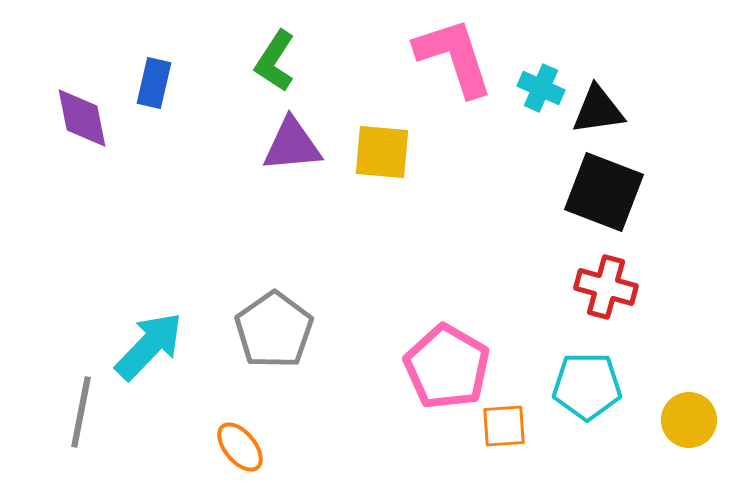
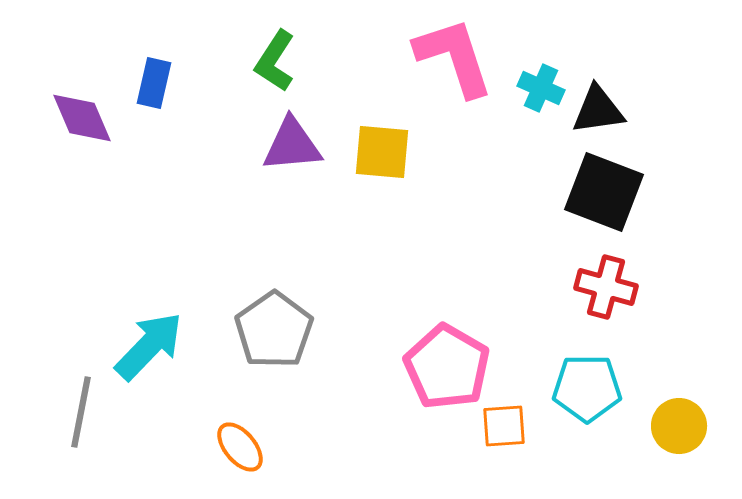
purple diamond: rotated 12 degrees counterclockwise
cyan pentagon: moved 2 px down
yellow circle: moved 10 px left, 6 px down
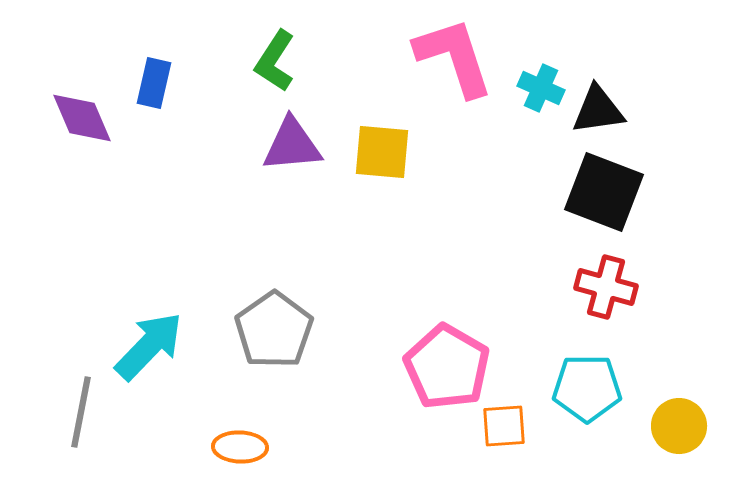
orange ellipse: rotated 48 degrees counterclockwise
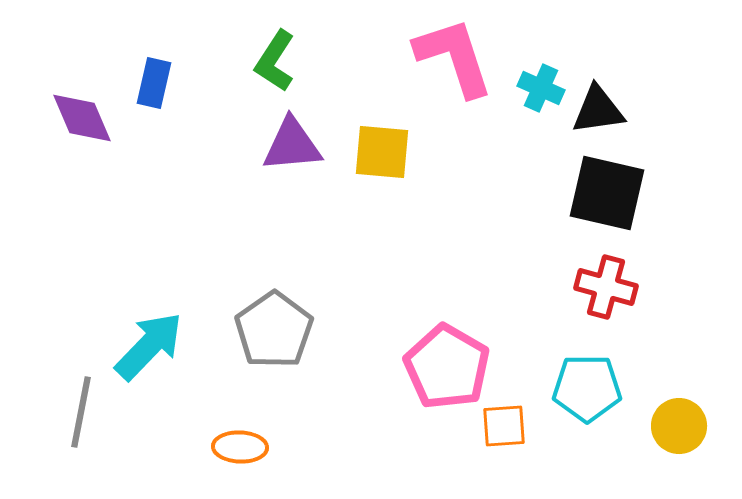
black square: moved 3 px right, 1 px down; rotated 8 degrees counterclockwise
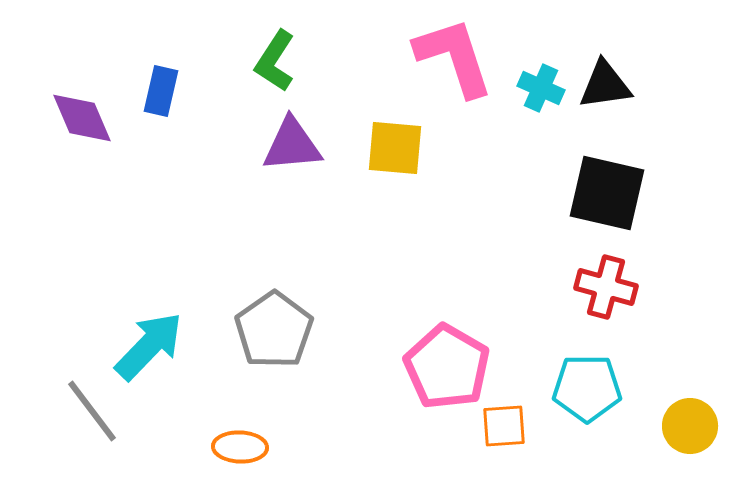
blue rectangle: moved 7 px right, 8 px down
black triangle: moved 7 px right, 25 px up
yellow square: moved 13 px right, 4 px up
gray line: moved 11 px right, 1 px up; rotated 48 degrees counterclockwise
yellow circle: moved 11 px right
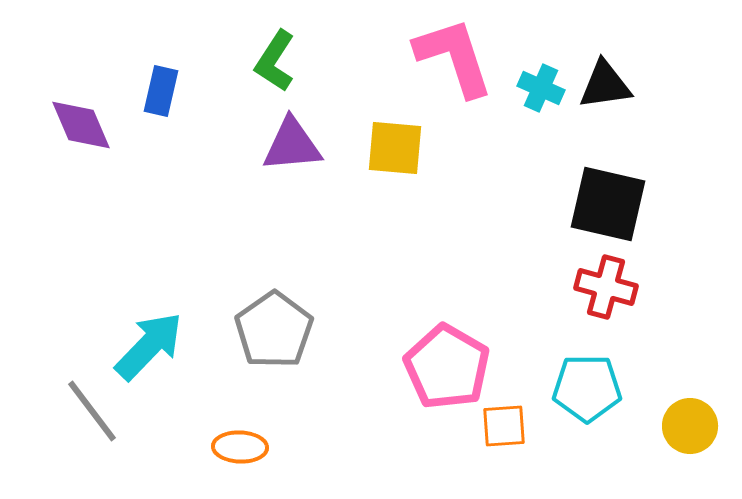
purple diamond: moved 1 px left, 7 px down
black square: moved 1 px right, 11 px down
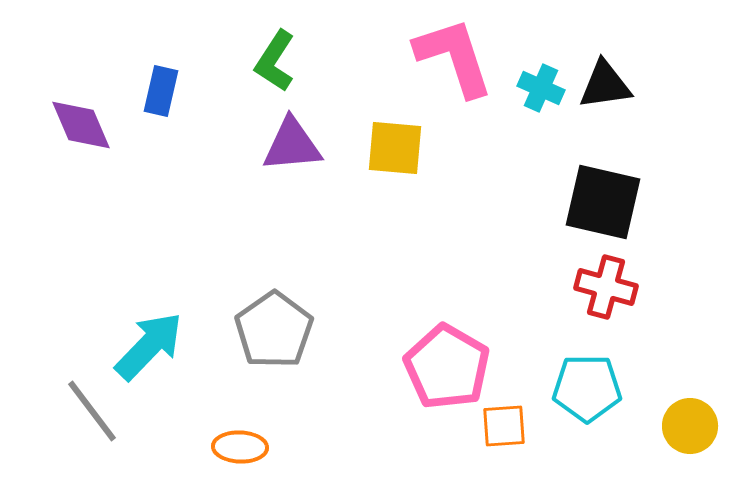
black square: moved 5 px left, 2 px up
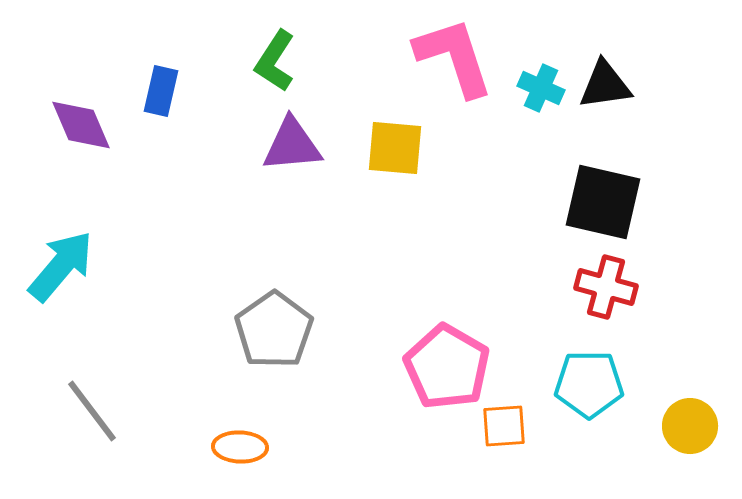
cyan arrow: moved 88 px left, 80 px up; rotated 4 degrees counterclockwise
cyan pentagon: moved 2 px right, 4 px up
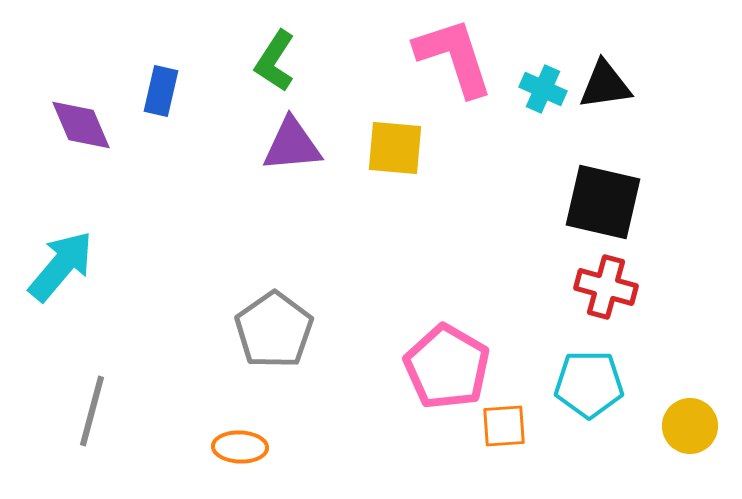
cyan cross: moved 2 px right, 1 px down
gray line: rotated 52 degrees clockwise
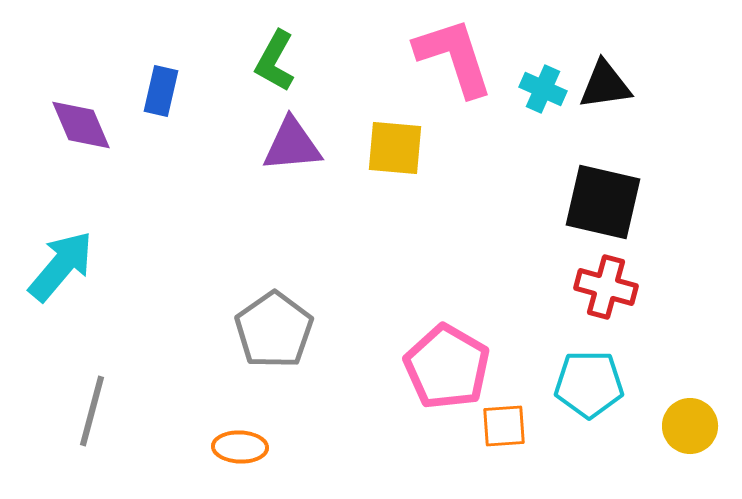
green L-shape: rotated 4 degrees counterclockwise
